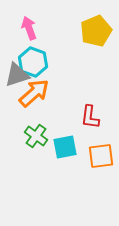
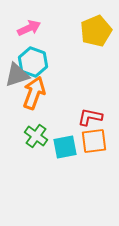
pink arrow: rotated 85 degrees clockwise
orange arrow: rotated 28 degrees counterclockwise
red L-shape: rotated 95 degrees clockwise
orange square: moved 7 px left, 15 px up
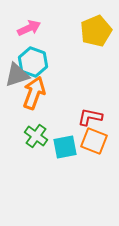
orange square: rotated 28 degrees clockwise
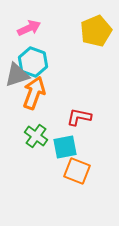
red L-shape: moved 11 px left
orange square: moved 17 px left, 30 px down
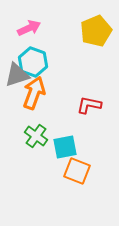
red L-shape: moved 10 px right, 12 px up
